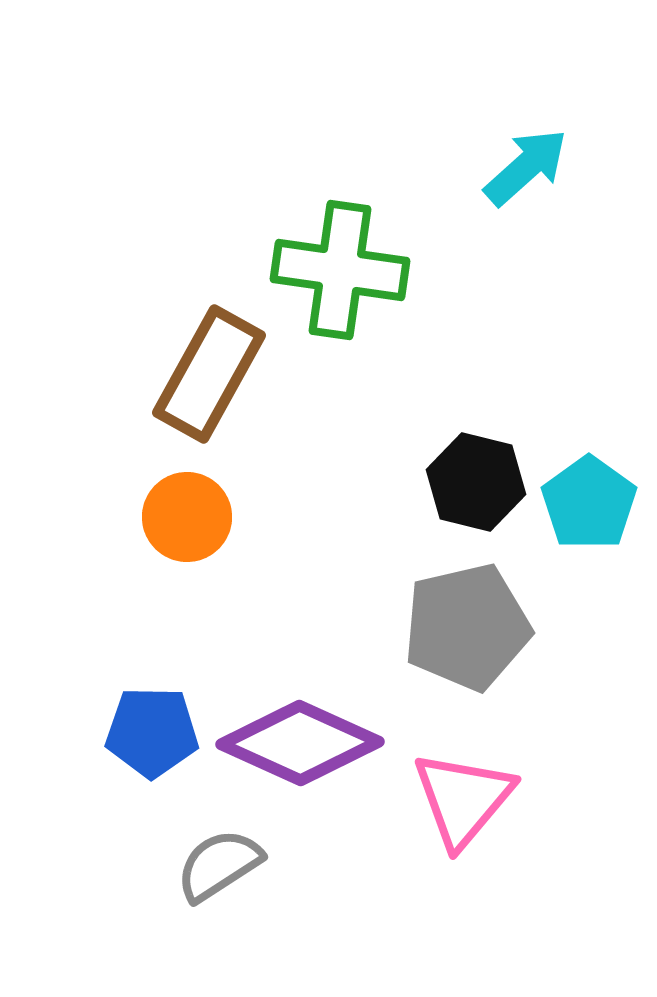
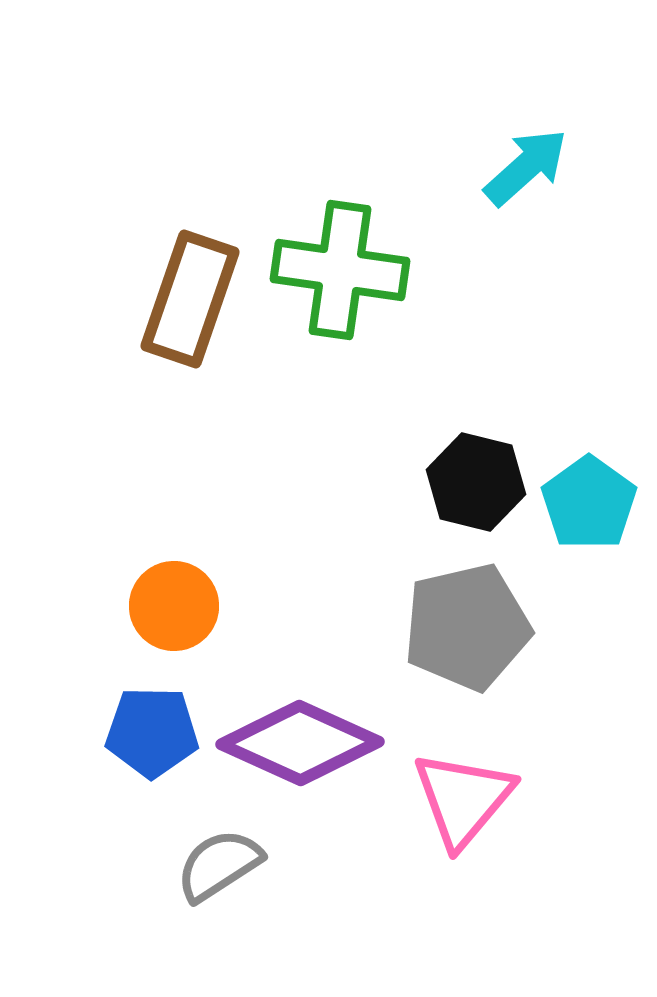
brown rectangle: moved 19 px left, 75 px up; rotated 10 degrees counterclockwise
orange circle: moved 13 px left, 89 px down
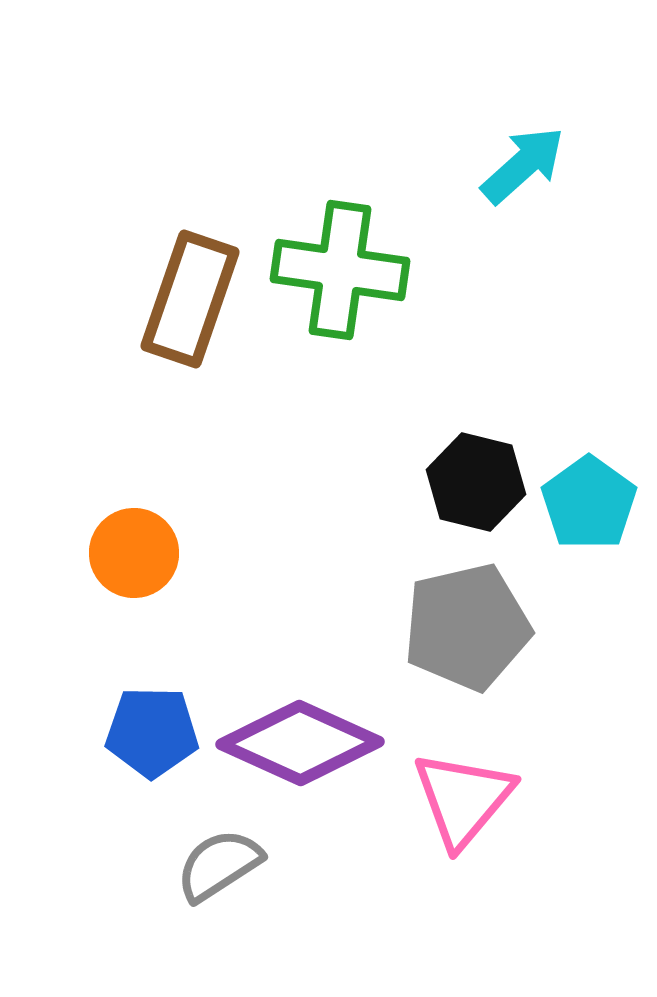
cyan arrow: moved 3 px left, 2 px up
orange circle: moved 40 px left, 53 px up
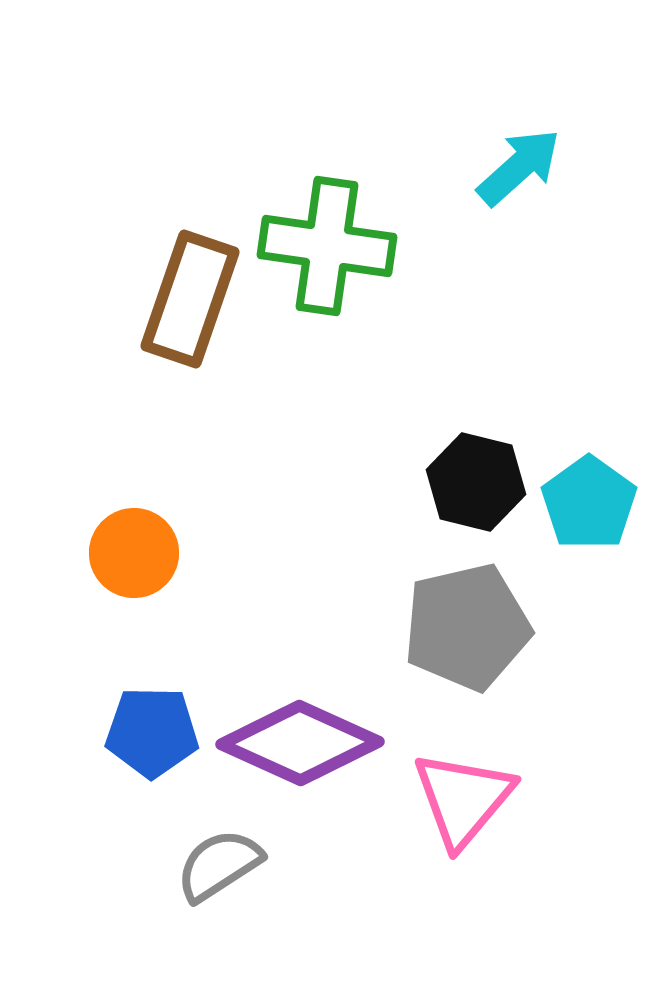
cyan arrow: moved 4 px left, 2 px down
green cross: moved 13 px left, 24 px up
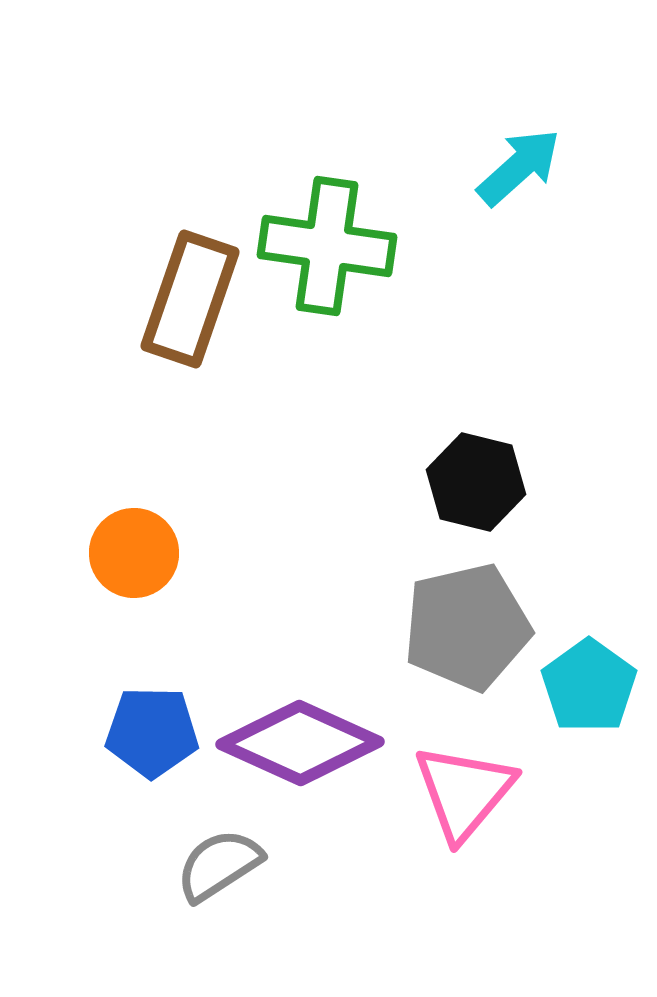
cyan pentagon: moved 183 px down
pink triangle: moved 1 px right, 7 px up
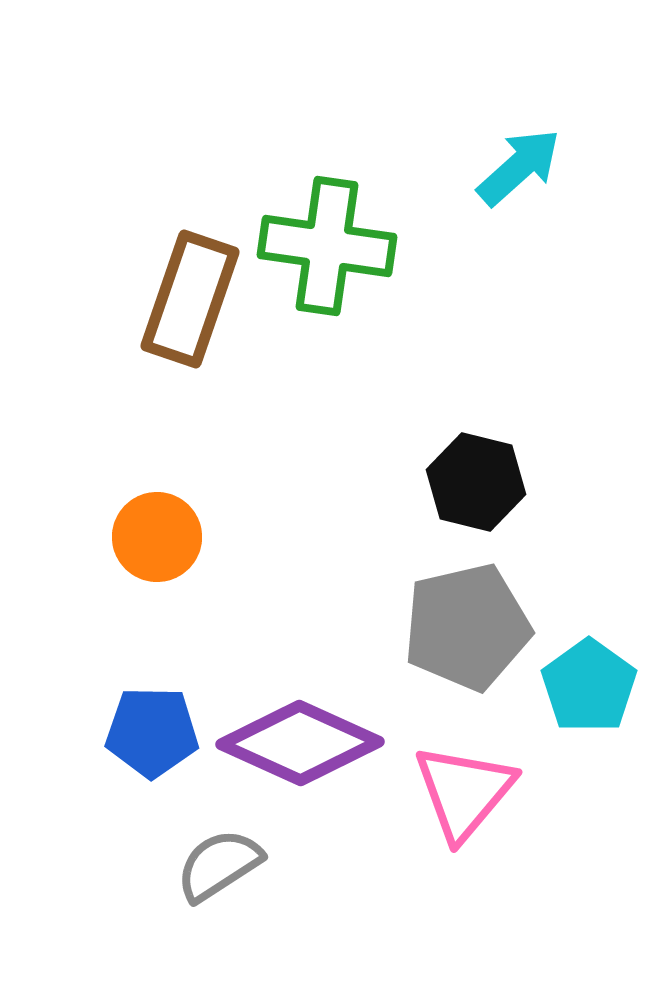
orange circle: moved 23 px right, 16 px up
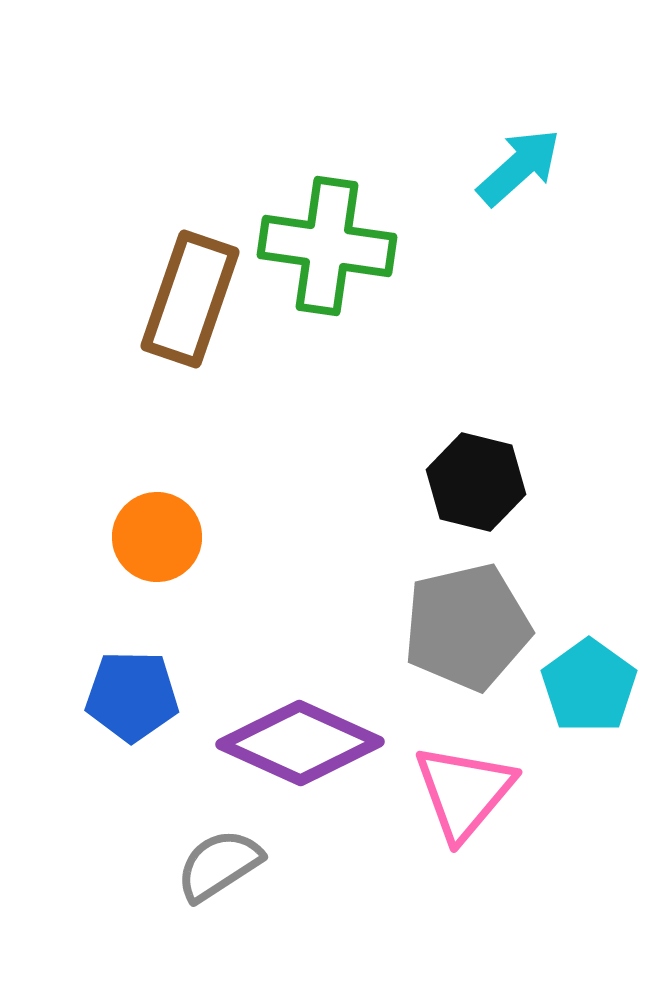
blue pentagon: moved 20 px left, 36 px up
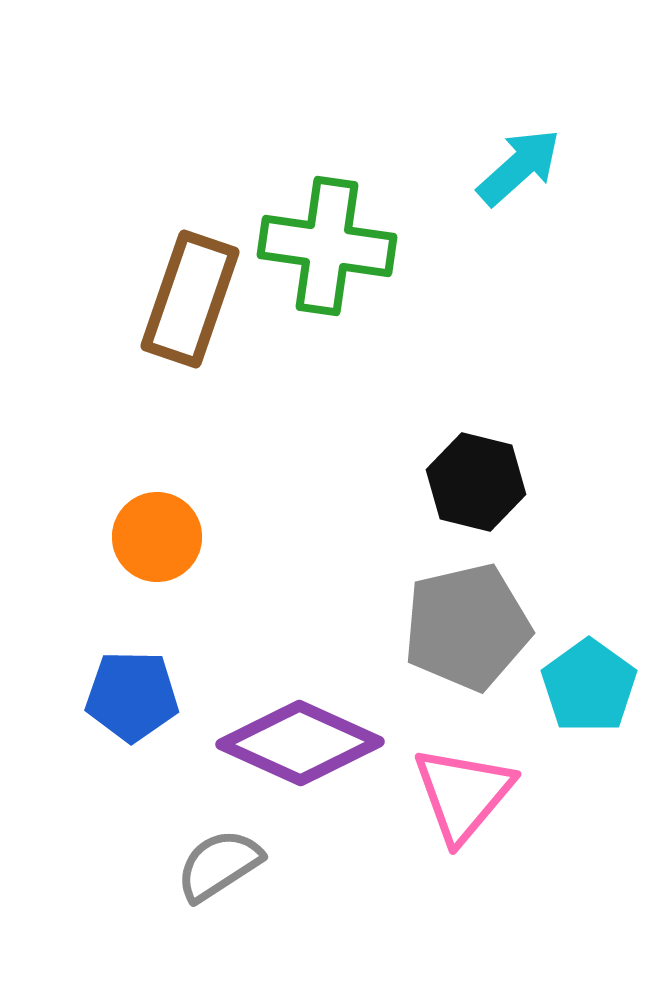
pink triangle: moved 1 px left, 2 px down
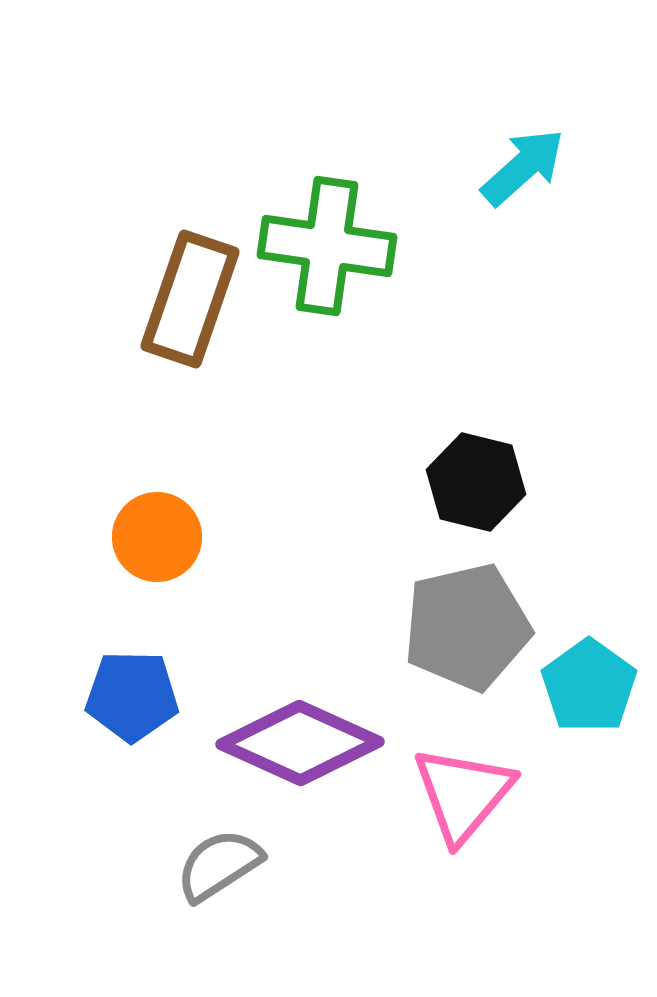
cyan arrow: moved 4 px right
